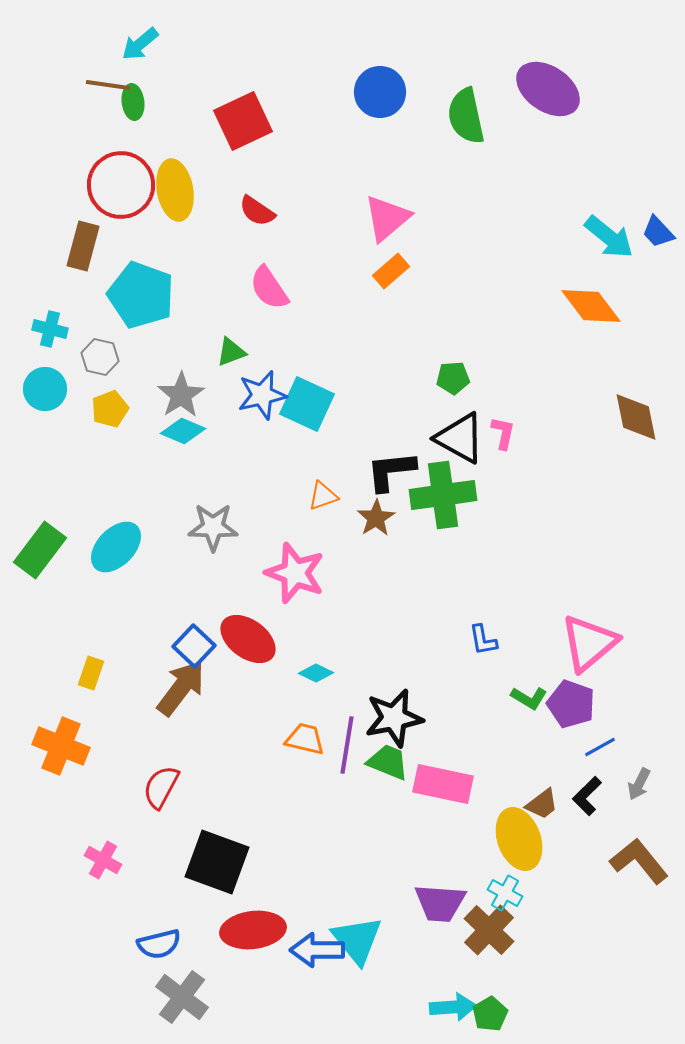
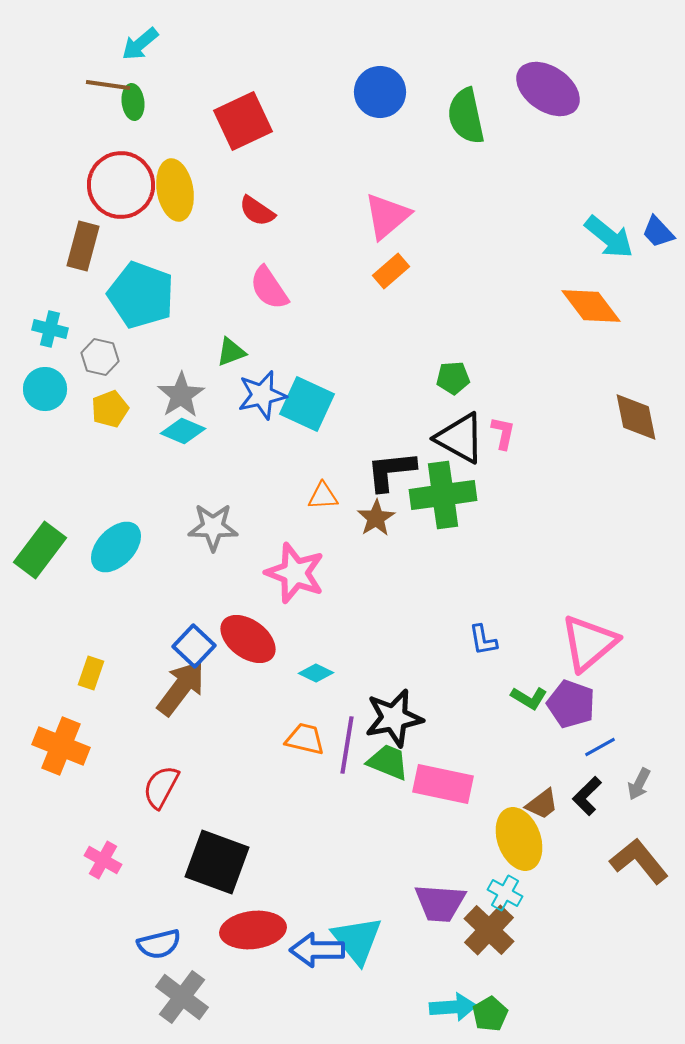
pink triangle at (387, 218): moved 2 px up
orange triangle at (323, 496): rotated 16 degrees clockwise
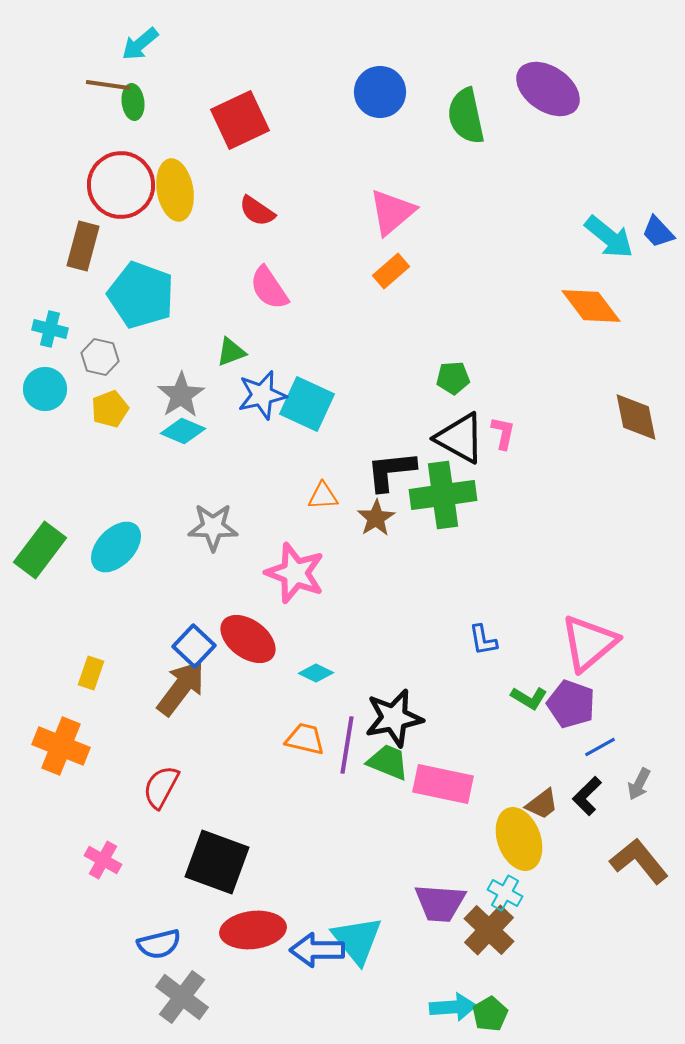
red square at (243, 121): moved 3 px left, 1 px up
pink triangle at (387, 216): moved 5 px right, 4 px up
